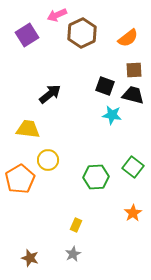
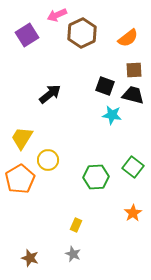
yellow trapezoid: moved 6 px left, 9 px down; rotated 65 degrees counterclockwise
gray star: rotated 21 degrees counterclockwise
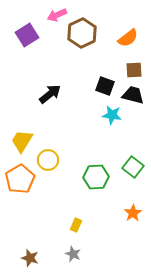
yellow trapezoid: moved 3 px down
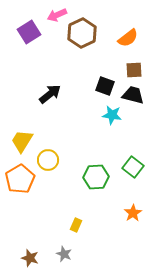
purple square: moved 2 px right, 3 px up
gray star: moved 9 px left
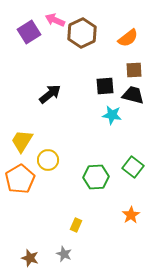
pink arrow: moved 2 px left, 5 px down; rotated 48 degrees clockwise
black square: rotated 24 degrees counterclockwise
orange star: moved 2 px left, 2 px down
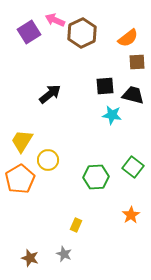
brown square: moved 3 px right, 8 px up
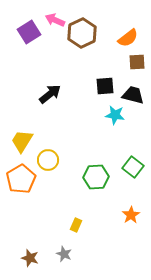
cyan star: moved 3 px right
orange pentagon: moved 1 px right
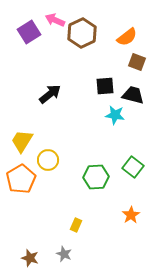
orange semicircle: moved 1 px left, 1 px up
brown square: rotated 24 degrees clockwise
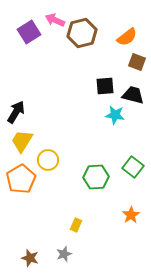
brown hexagon: rotated 12 degrees clockwise
black arrow: moved 34 px left, 18 px down; rotated 20 degrees counterclockwise
gray star: rotated 28 degrees clockwise
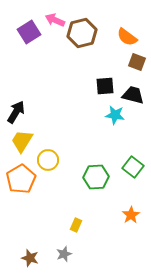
orange semicircle: rotated 75 degrees clockwise
